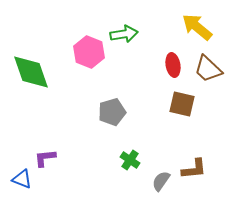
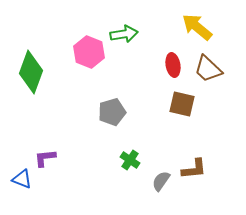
green diamond: rotated 39 degrees clockwise
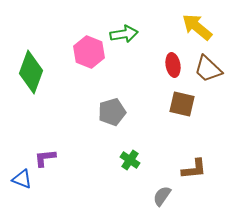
gray semicircle: moved 1 px right, 15 px down
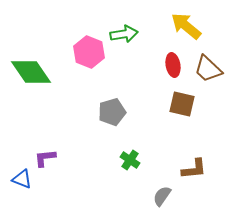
yellow arrow: moved 11 px left, 1 px up
green diamond: rotated 54 degrees counterclockwise
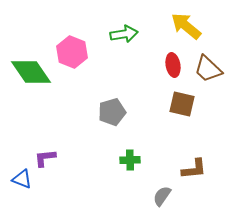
pink hexagon: moved 17 px left
green cross: rotated 36 degrees counterclockwise
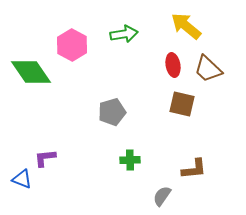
pink hexagon: moved 7 px up; rotated 8 degrees clockwise
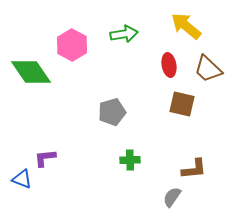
red ellipse: moved 4 px left
gray semicircle: moved 10 px right, 1 px down
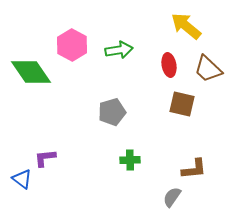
green arrow: moved 5 px left, 16 px down
blue triangle: rotated 15 degrees clockwise
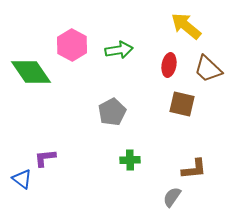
red ellipse: rotated 20 degrees clockwise
gray pentagon: rotated 12 degrees counterclockwise
